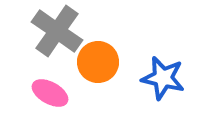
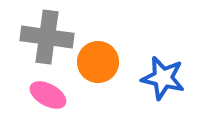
gray cross: moved 10 px left, 6 px down; rotated 27 degrees counterclockwise
pink ellipse: moved 2 px left, 2 px down
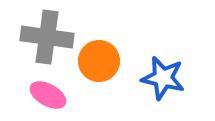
orange circle: moved 1 px right, 1 px up
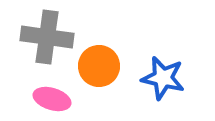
orange circle: moved 5 px down
pink ellipse: moved 4 px right, 4 px down; rotated 12 degrees counterclockwise
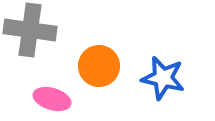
gray cross: moved 17 px left, 7 px up
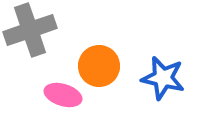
gray cross: rotated 27 degrees counterclockwise
pink ellipse: moved 11 px right, 4 px up
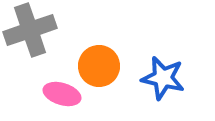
pink ellipse: moved 1 px left, 1 px up
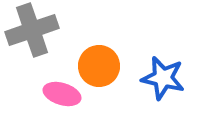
gray cross: moved 2 px right
